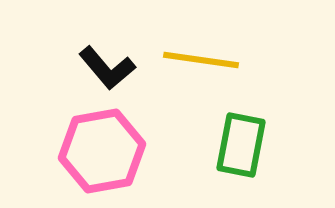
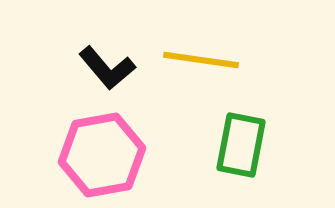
pink hexagon: moved 4 px down
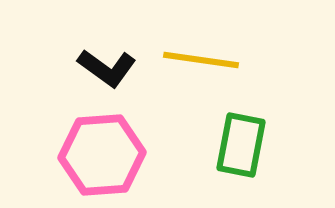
black L-shape: rotated 14 degrees counterclockwise
pink hexagon: rotated 6 degrees clockwise
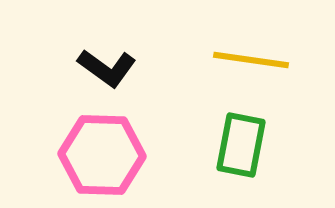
yellow line: moved 50 px right
pink hexagon: rotated 6 degrees clockwise
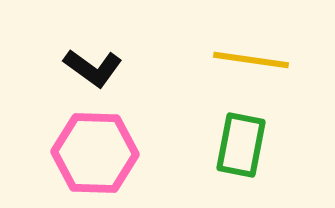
black L-shape: moved 14 px left
pink hexagon: moved 7 px left, 2 px up
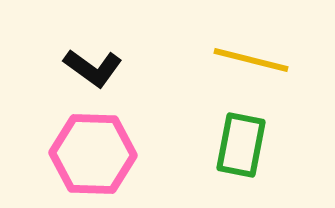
yellow line: rotated 6 degrees clockwise
pink hexagon: moved 2 px left, 1 px down
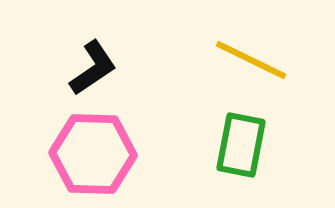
yellow line: rotated 12 degrees clockwise
black L-shape: rotated 70 degrees counterclockwise
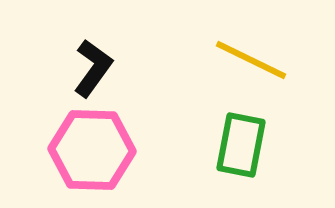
black L-shape: rotated 20 degrees counterclockwise
pink hexagon: moved 1 px left, 4 px up
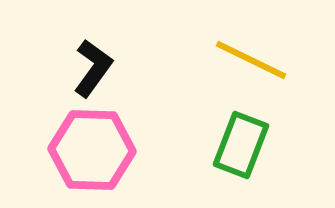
green rectangle: rotated 10 degrees clockwise
